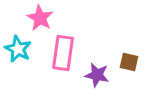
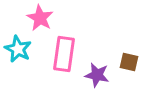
pink rectangle: moved 1 px right, 1 px down
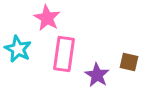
pink star: moved 7 px right
purple star: rotated 20 degrees clockwise
